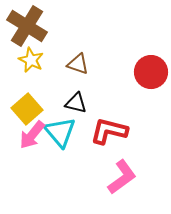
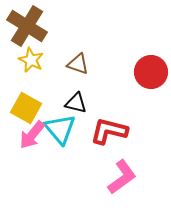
yellow square: moved 1 px left, 1 px up; rotated 20 degrees counterclockwise
cyan triangle: moved 3 px up
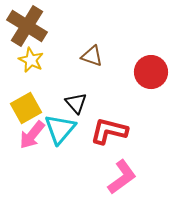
brown triangle: moved 14 px right, 8 px up
black triangle: rotated 35 degrees clockwise
yellow square: rotated 32 degrees clockwise
cyan triangle: rotated 20 degrees clockwise
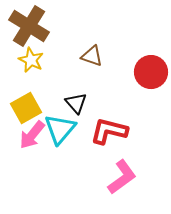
brown cross: moved 2 px right
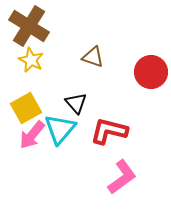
brown triangle: moved 1 px right, 1 px down
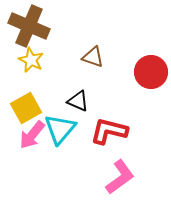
brown cross: rotated 9 degrees counterclockwise
black triangle: moved 2 px right, 2 px up; rotated 25 degrees counterclockwise
pink L-shape: moved 2 px left
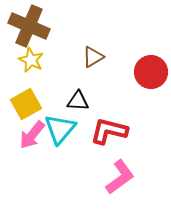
brown triangle: rotated 50 degrees counterclockwise
black triangle: rotated 20 degrees counterclockwise
yellow square: moved 4 px up
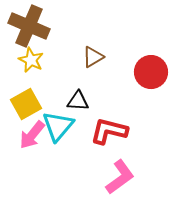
cyan triangle: moved 2 px left, 3 px up
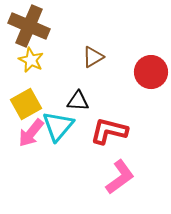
pink arrow: moved 1 px left, 2 px up
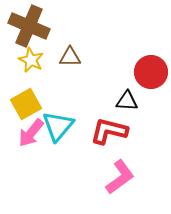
brown triangle: moved 23 px left; rotated 30 degrees clockwise
black triangle: moved 49 px right
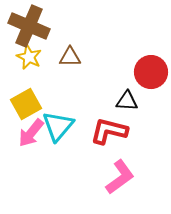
yellow star: moved 2 px left, 3 px up
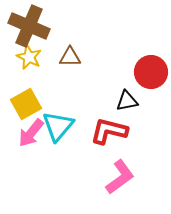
black triangle: rotated 15 degrees counterclockwise
